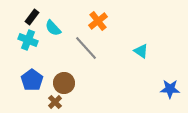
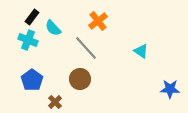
brown circle: moved 16 px right, 4 px up
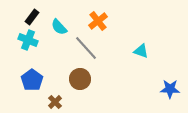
cyan semicircle: moved 6 px right, 1 px up
cyan triangle: rotated 14 degrees counterclockwise
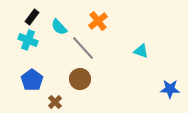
gray line: moved 3 px left
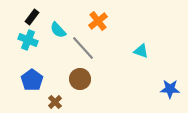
cyan semicircle: moved 1 px left, 3 px down
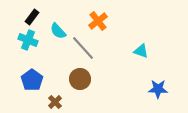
cyan semicircle: moved 1 px down
blue star: moved 12 px left
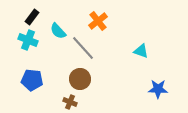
blue pentagon: rotated 30 degrees counterclockwise
brown cross: moved 15 px right; rotated 24 degrees counterclockwise
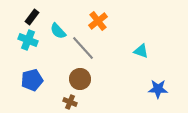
blue pentagon: rotated 20 degrees counterclockwise
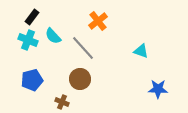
cyan semicircle: moved 5 px left, 5 px down
brown cross: moved 8 px left
